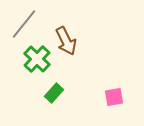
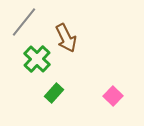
gray line: moved 2 px up
brown arrow: moved 3 px up
pink square: moved 1 px left, 1 px up; rotated 36 degrees counterclockwise
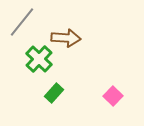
gray line: moved 2 px left
brown arrow: rotated 60 degrees counterclockwise
green cross: moved 2 px right
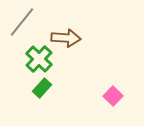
green rectangle: moved 12 px left, 5 px up
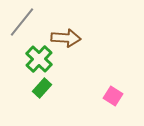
pink square: rotated 12 degrees counterclockwise
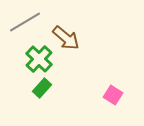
gray line: moved 3 px right; rotated 20 degrees clockwise
brown arrow: rotated 36 degrees clockwise
pink square: moved 1 px up
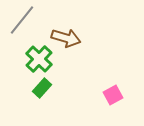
gray line: moved 3 px left, 2 px up; rotated 20 degrees counterclockwise
brown arrow: rotated 24 degrees counterclockwise
pink square: rotated 30 degrees clockwise
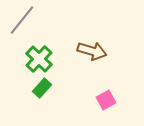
brown arrow: moved 26 px right, 13 px down
pink square: moved 7 px left, 5 px down
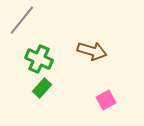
green cross: rotated 20 degrees counterclockwise
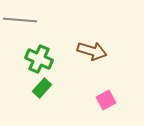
gray line: moved 2 px left; rotated 56 degrees clockwise
